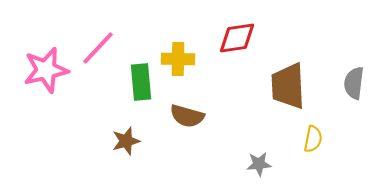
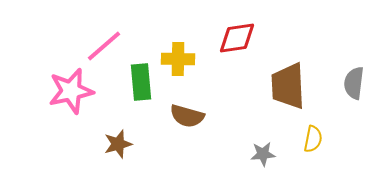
pink line: moved 6 px right, 2 px up; rotated 6 degrees clockwise
pink star: moved 25 px right, 21 px down
brown star: moved 8 px left, 3 px down
gray star: moved 4 px right, 10 px up
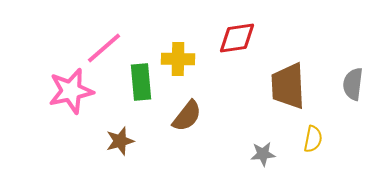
pink line: moved 2 px down
gray semicircle: moved 1 px left, 1 px down
brown semicircle: rotated 68 degrees counterclockwise
brown star: moved 2 px right, 3 px up
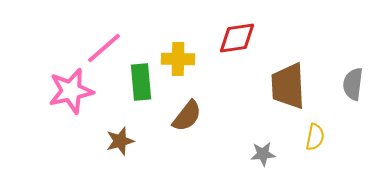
yellow semicircle: moved 2 px right, 2 px up
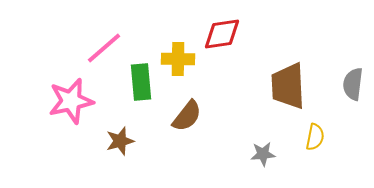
red diamond: moved 15 px left, 4 px up
pink star: moved 10 px down
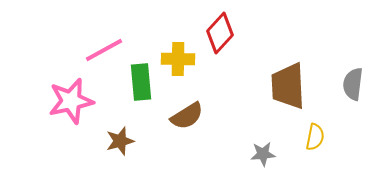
red diamond: moved 2 px left, 1 px up; rotated 39 degrees counterclockwise
pink line: moved 2 px down; rotated 12 degrees clockwise
brown semicircle: rotated 20 degrees clockwise
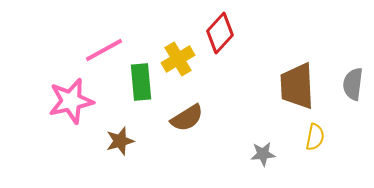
yellow cross: rotated 32 degrees counterclockwise
brown trapezoid: moved 9 px right
brown semicircle: moved 2 px down
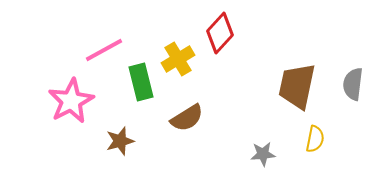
green rectangle: rotated 9 degrees counterclockwise
brown trapezoid: rotated 15 degrees clockwise
pink star: rotated 15 degrees counterclockwise
yellow semicircle: moved 2 px down
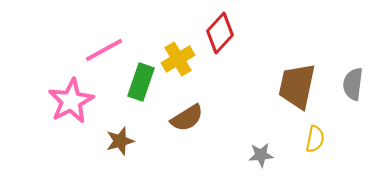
green rectangle: rotated 33 degrees clockwise
gray star: moved 2 px left, 1 px down
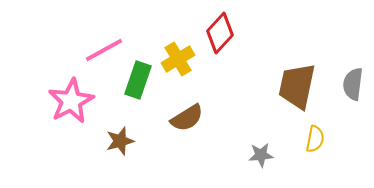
green rectangle: moved 3 px left, 2 px up
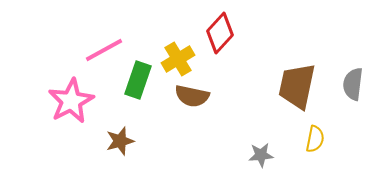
brown semicircle: moved 5 px right, 22 px up; rotated 44 degrees clockwise
